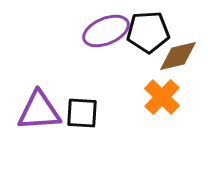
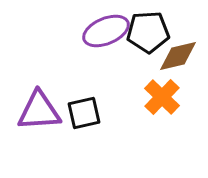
black square: moved 2 px right; rotated 16 degrees counterclockwise
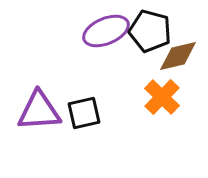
black pentagon: moved 2 px right, 1 px up; rotated 18 degrees clockwise
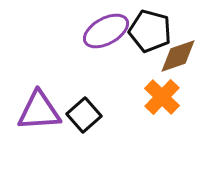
purple ellipse: rotated 6 degrees counterclockwise
brown diamond: rotated 6 degrees counterclockwise
black square: moved 2 px down; rotated 28 degrees counterclockwise
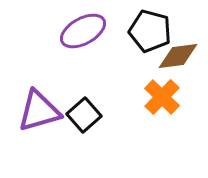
purple ellipse: moved 23 px left
brown diamond: rotated 12 degrees clockwise
purple triangle: rotated 12 degrees counterclockwise
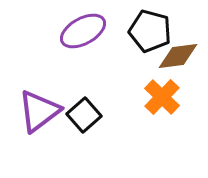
purple triangle: rotated 21 degrees counterclockwise
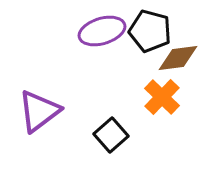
purple ellipse: moved 19 px right; rotated 12 degrees clockwise
brown diamond: moved 2 px down
black square: moved 27 px right, 20 px down
